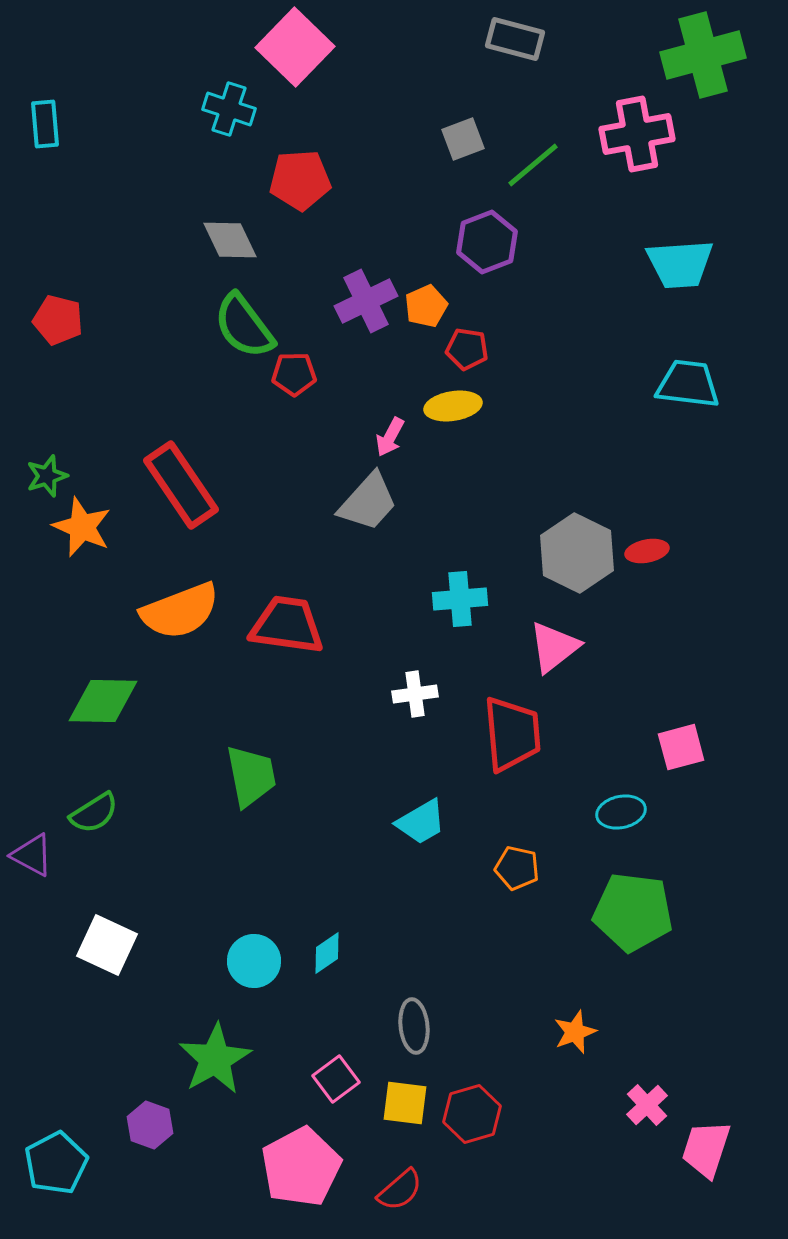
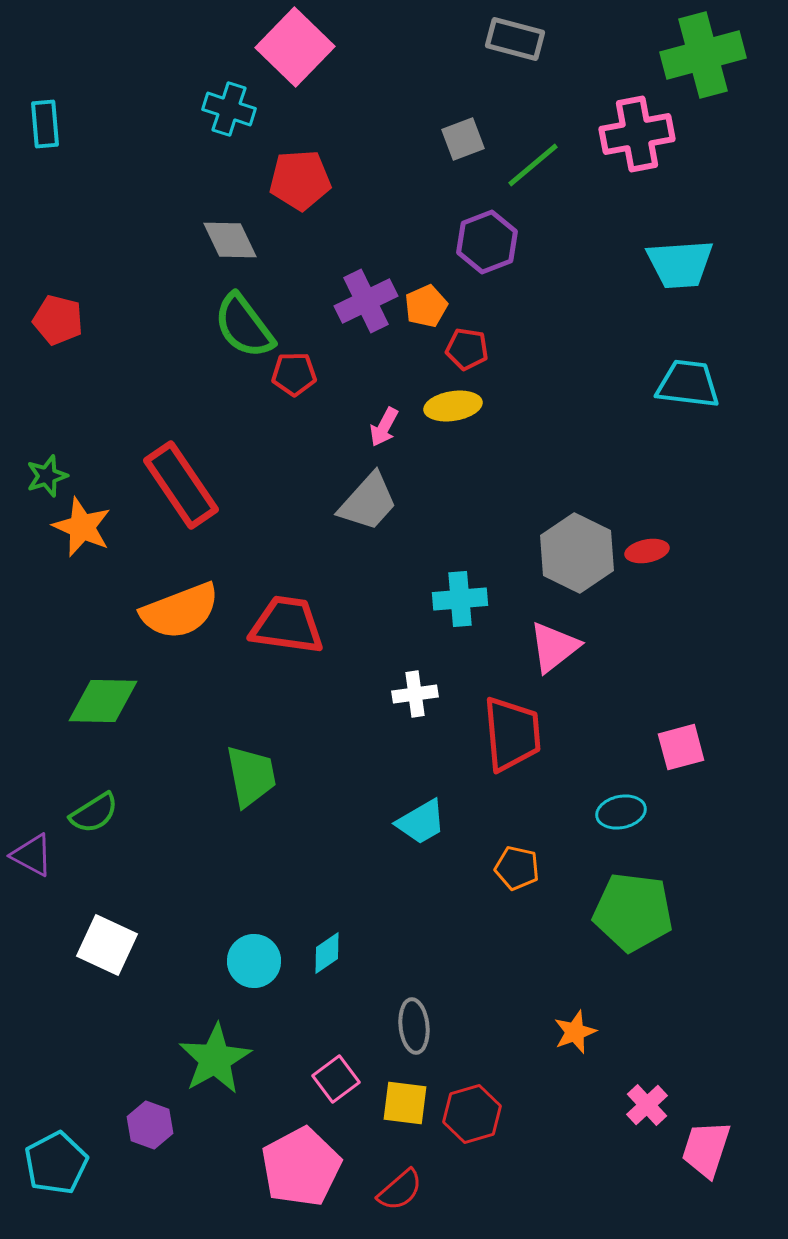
pink arrow at (390, 437): moved 6 px left, 10 px up
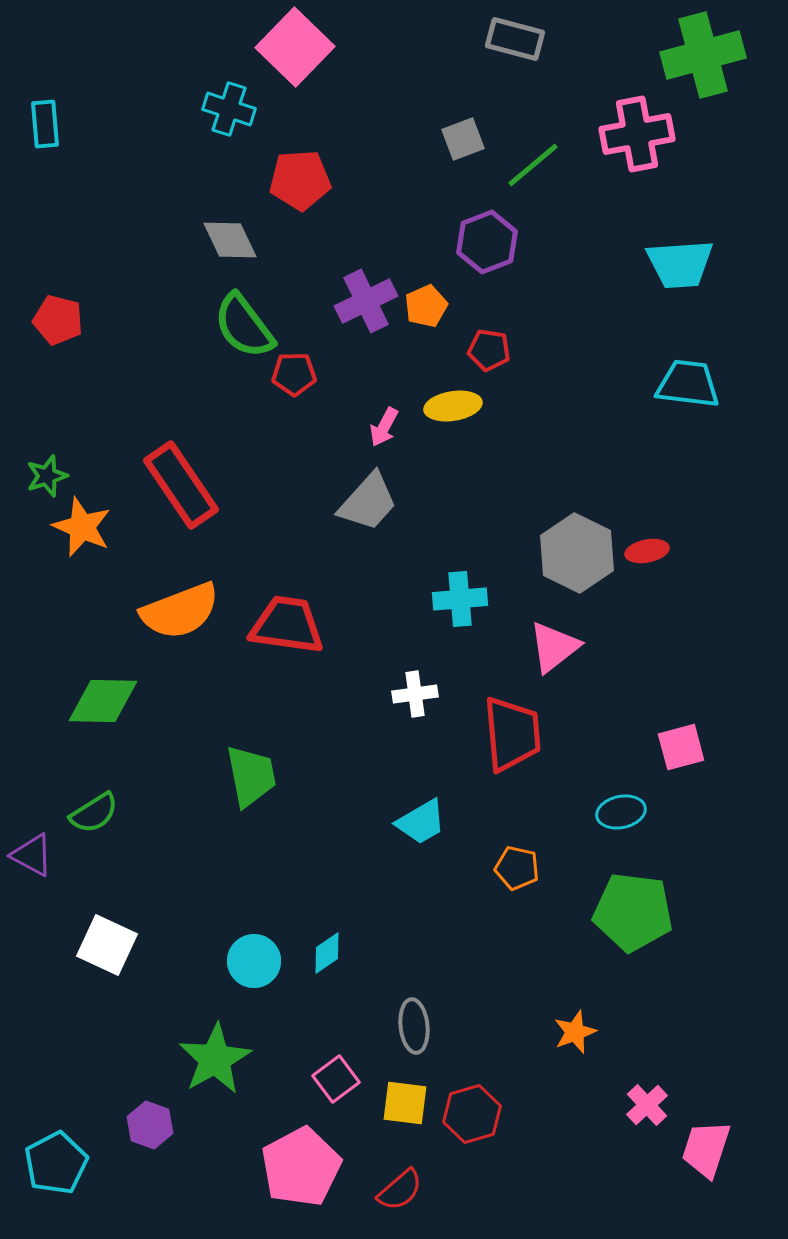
red pentagon at (467, 349): moved 22 px right, 1 px down
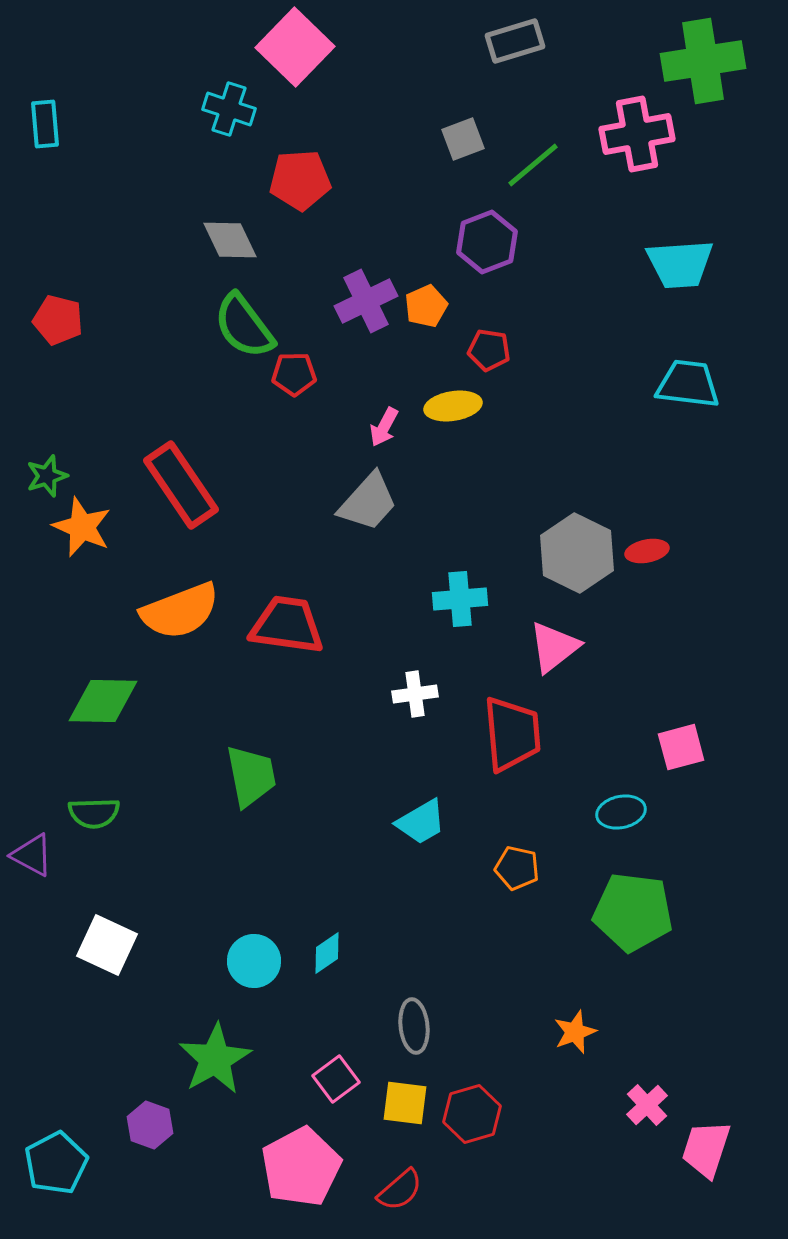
gray rectangle at (515, 39): moved 2 px down; rotated 32 degrees counterclockwise
green cross at (703, 55): moved 6 px down; rotated 6 degrees clockwise
green semicircle at (94, 813): rotated 30 degrees clockwise
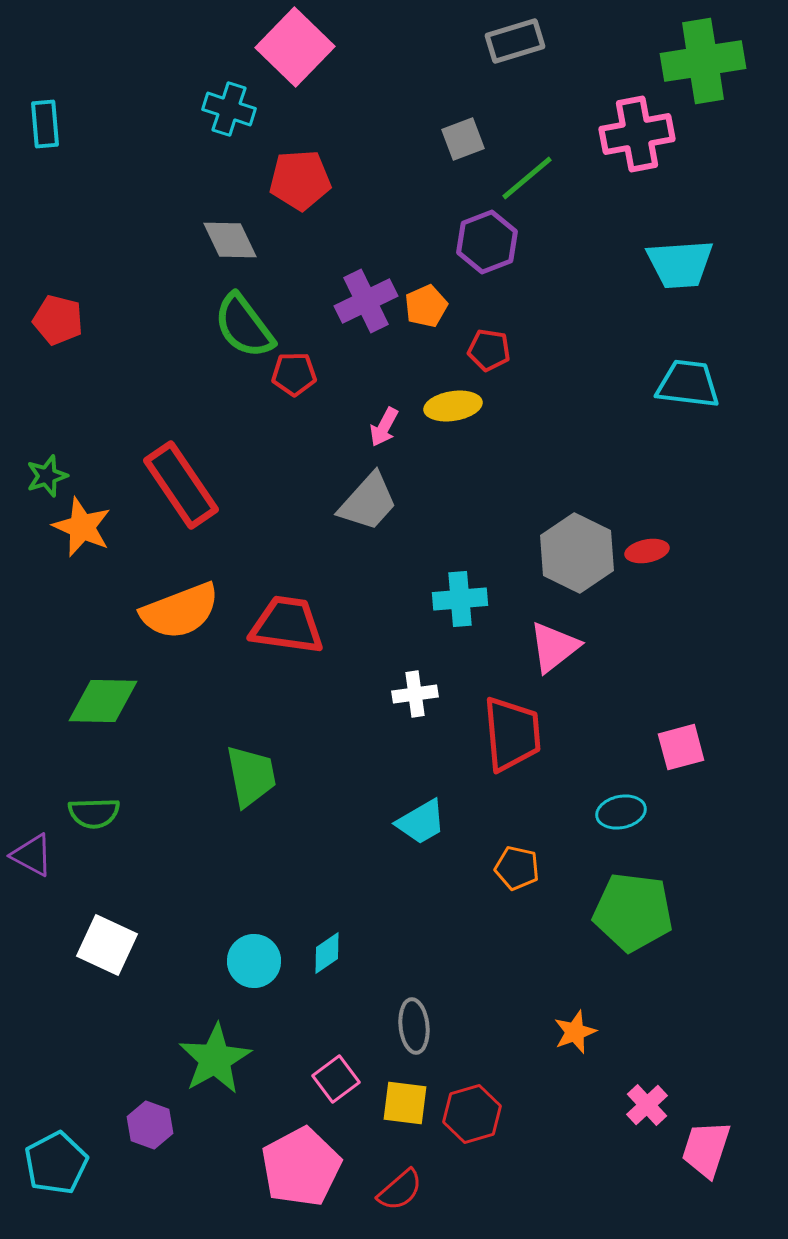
green line at (533, 165): moved 6 px left, 13 px down
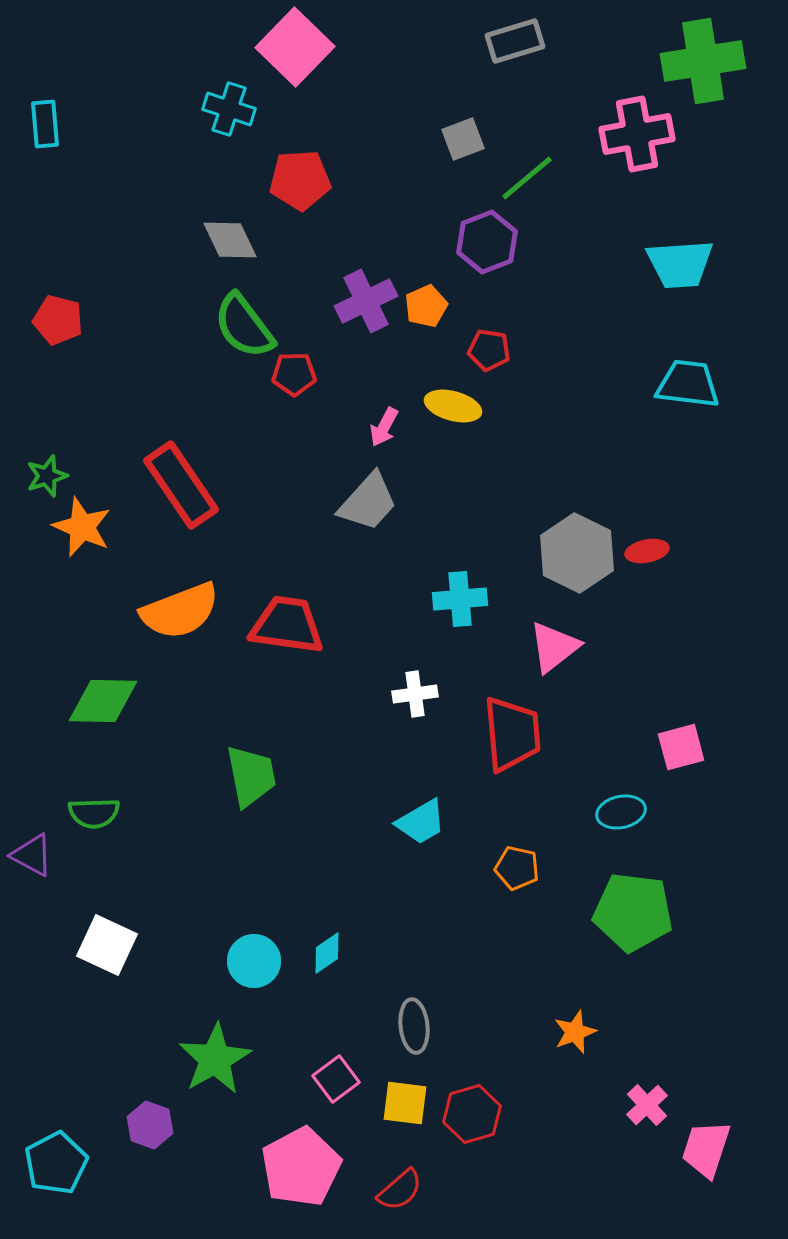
yellow ellipse at (453, 406): rotated 24 degrees clockwise
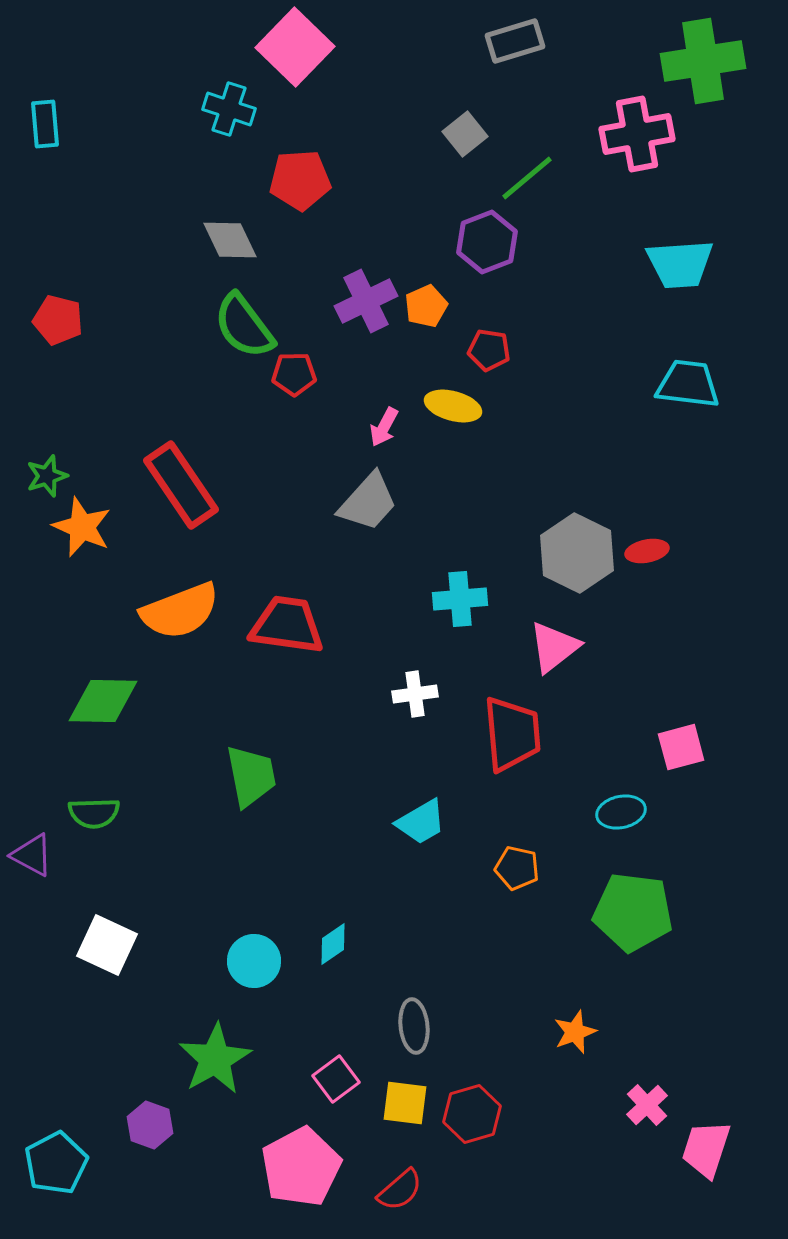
gray square at (463, 139): moved 2 px right, 5 px up; rotated 18 degrees counterclockwise
cyan diamond at (327, 953): moved 6 px right, 9 px up
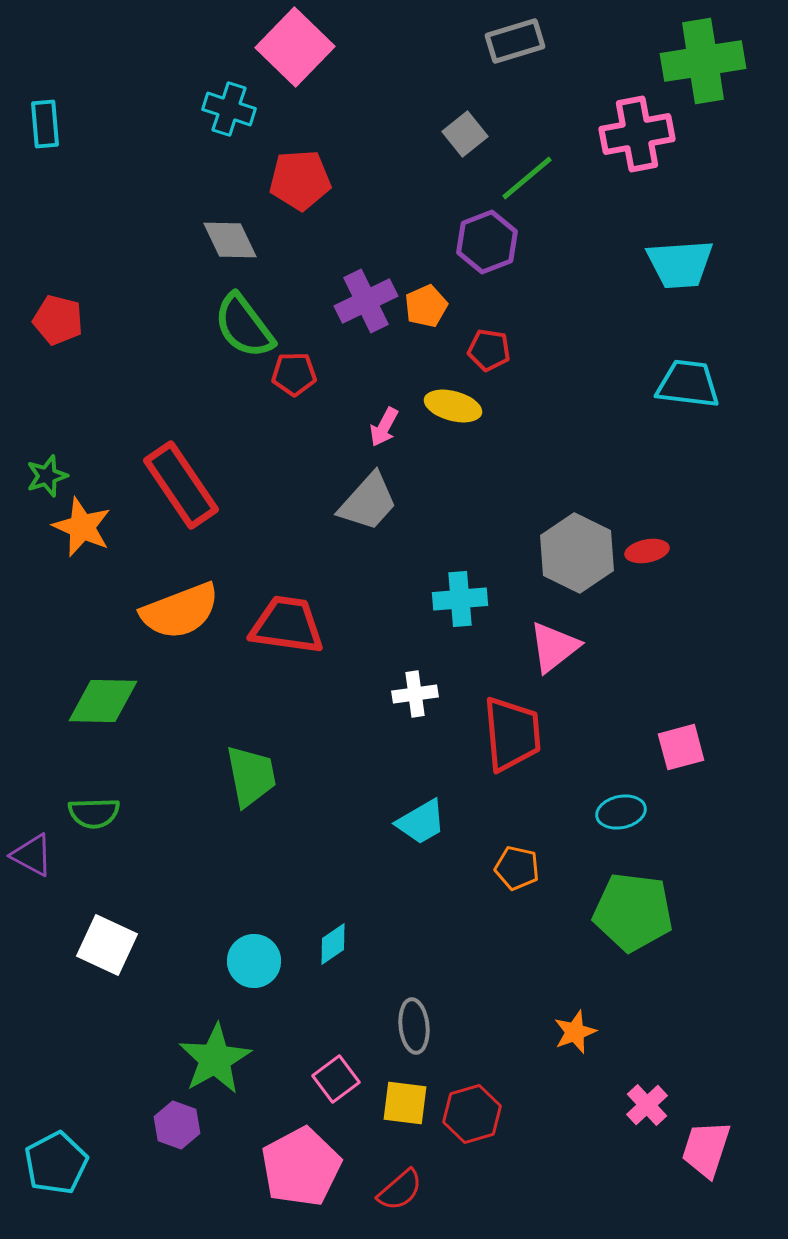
purple hexagon at (150, 1125): moved 27 px right
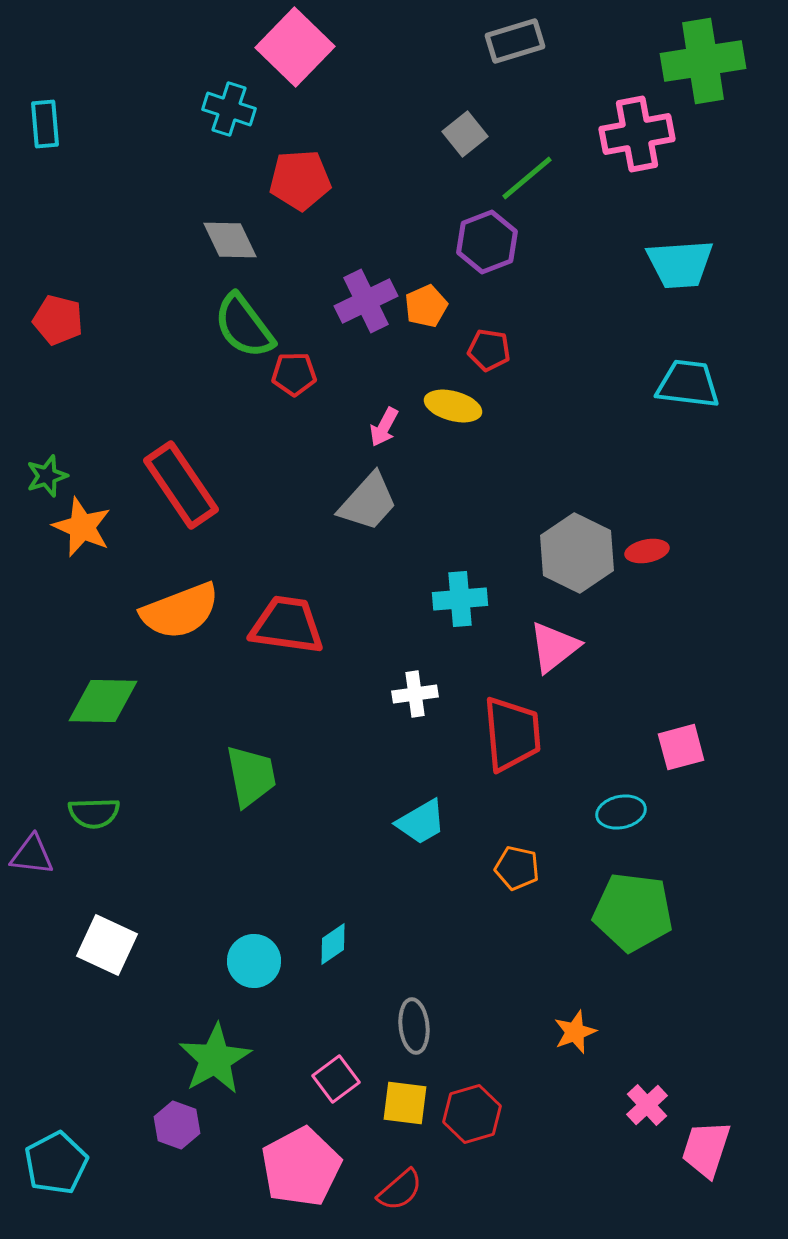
purple triangle at (32, 855): rotated 21 degrees counterclockwise
